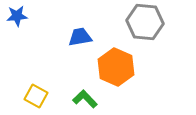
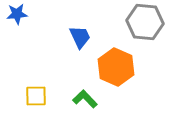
blue star: moved 2 px up
blue trapezoid: rotated 75 degrees clockwise
yellow square: rotated 30 degrees counterclockwise
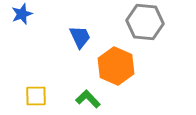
blue star: moved 5 px right; rotated 15 degrees counterclockwise
orange hexagon: moved 1 px up
green L-shape: moved 3 px right
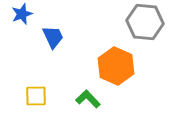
blue trapezoid: moved 27 px left
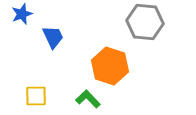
orange hexagon: moved 6 px left; rotated 6 degrees counterclockwise
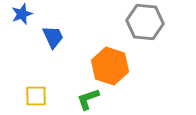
green L-shape: rotated 65 degrees counterclockwise
